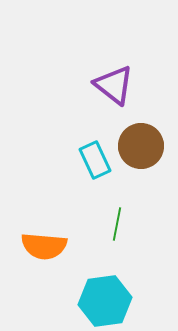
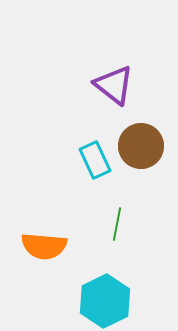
cyan hexagon: rotated 18 degrees counterclockwise
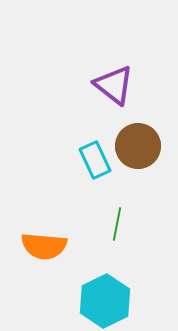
brown circle: moved 3 px left
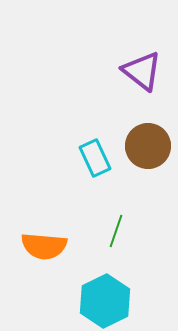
purple triangle: moved 28 px right, 14 px up
brown circle: moved 10 px right
cyan rectangle: moved 2 px up
green line: moved 1 px left, 7 px down; rotated 8 degrees clockwise
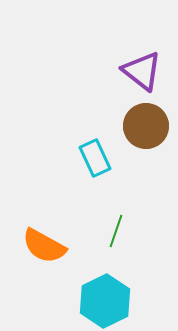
brown circle: moved 2 px left, 20 px up
orange semicircle: rotated 24 degrees clockwise
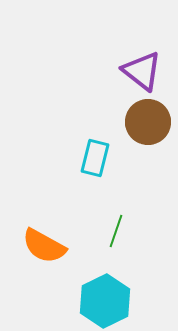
brown circle: moved 2 px right, 4 px up
cyan rectangle: rotated 39 degrees clockwise
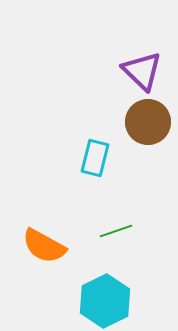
purple triangle: rotated 6 degrees clockwise
green line: rotated 52 degrees clockwise
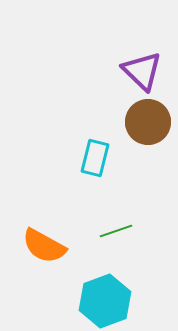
cyan hexagon: rotated 6 degrees clockwise
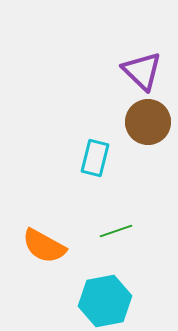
cyan hexagon: rotated 9 degrees clockwise
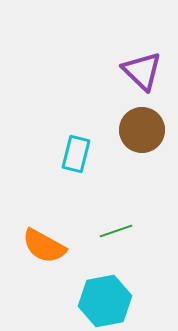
brown circle: moved 6 px left, 8 px down
cyan rectangle: moved 19 px left, 4 px up
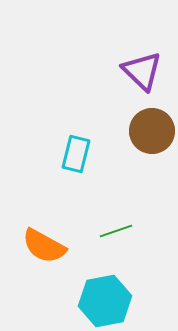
brown circle: moved 10 px right, 1 px down
